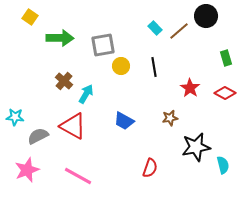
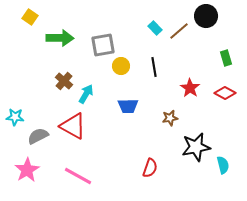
blue trapezoid: moved 4 px right, 15 px up; rotated 30 degrees counterclockwise
pink star: rotated 10 degrees counterclockwise
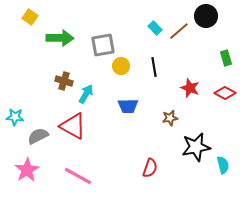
brown cross: rotated 24 degrees counterclockwise
red star: rotated 12 degrees counterclockwise
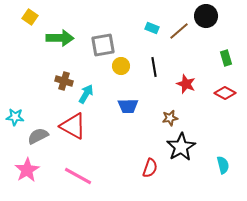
cyan rectangle: moved 3 px left; rotated 24 degrees counterclockwise
red star: moved 4 px left, 4 px up
black star: moved 15 px left; rotated 20 degrees counterclockwise
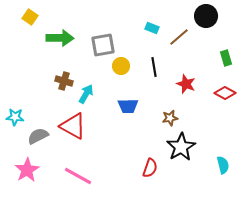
brown line: moved 6 px down
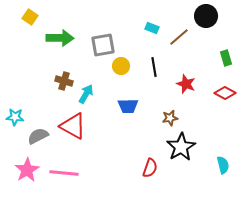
pink line: moved 14 px left, 3 px up; rotated 24 degrees counterclockwise
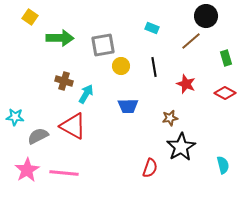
brown line: moved 12 px right, 4 px down
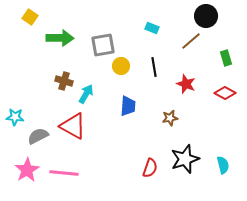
blue trapezoid: rotated 85 degrees counterclockwise
black star: moved 4 px right, 12 px down; rotated 12 degrees clockwise
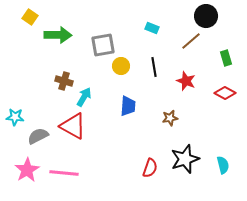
green arrow: moved 2 px left, 3 px up
red star: moved 3 px up
cyan arrow: moved 2 px left, 3 px down
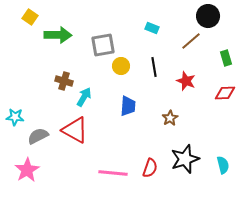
black circle: moved 2 px right
red diamond: rotated 30 degrees counterclockwise
brown star: rotated 21 degrees counterclockwise
red triangle: moved 2 px right, 4 px down
pink line: moved 49 px right
